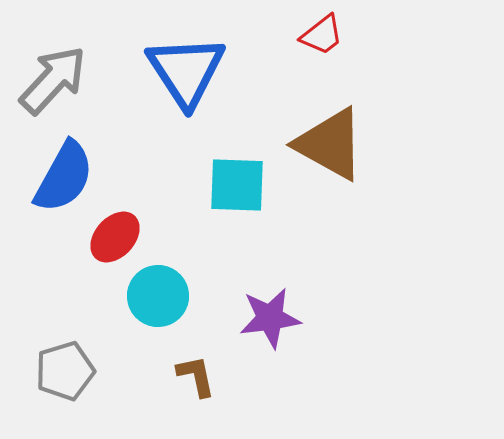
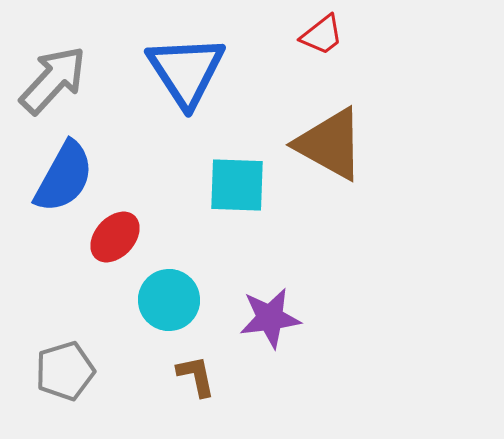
cyan circle: moved 11 px right, 4 px down
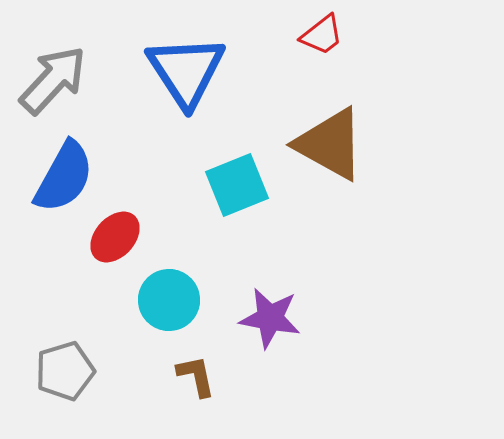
cyan square: rotated 24 degrees counterclockwise
purple star: rotated 18 degrees clockwise
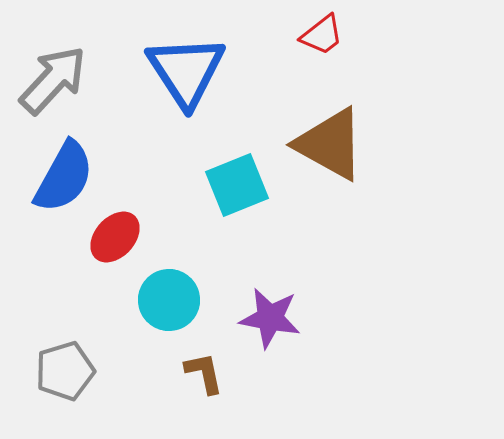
brown L-shape: moved 8 px right, 3 px up
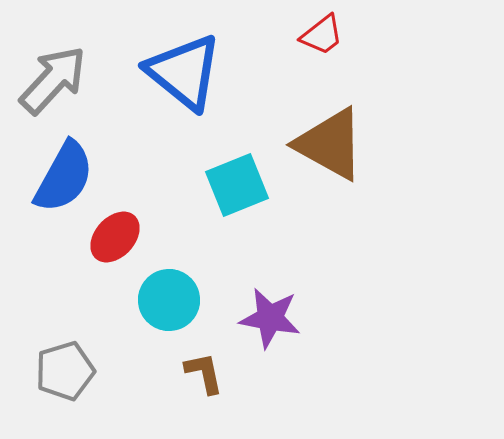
blue triangle: moved 2 px left, 1 px down; rotated 18 degrees counterclockwise
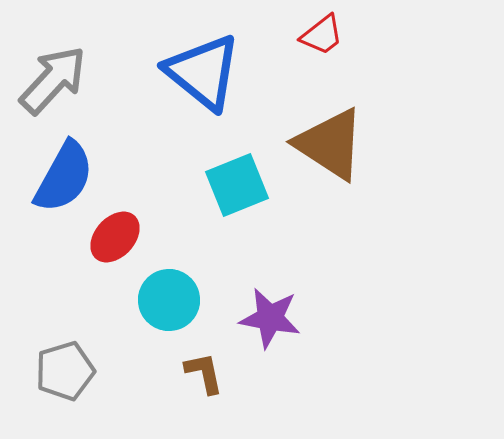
blue triangle: moved 19 px right
brown triangle: rotated 4 degrees clockwise
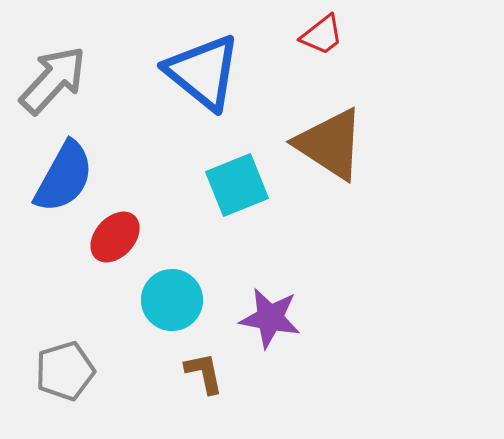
cyan circle: moved 3 px right
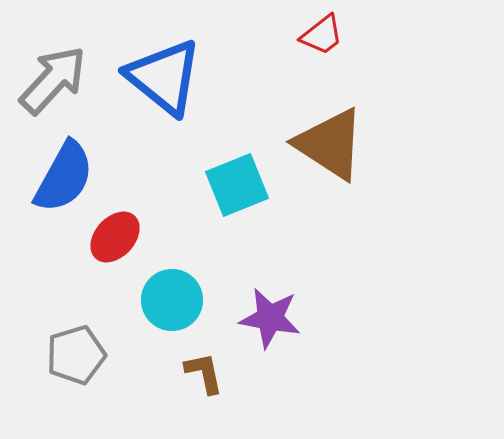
blue triangle: moved 39 px left, 5 px down
gray pentagon: moved 11 px right, 16 px up
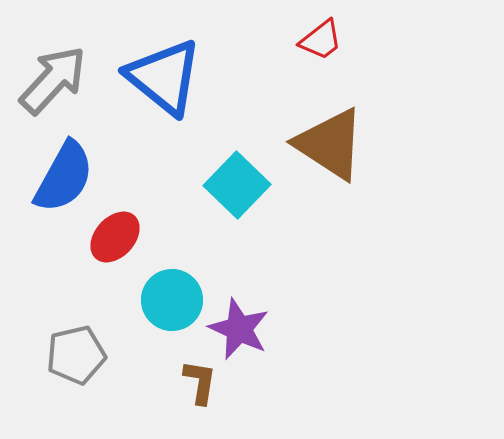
red trapezoid: moved 1 px left, 5 px down
cyan square: rotated 24 degrees counterclockwise
purple star: moved 31 px left, 11 px down; rotated 14 degrees clockwise
gray pentagon: rotated 4 degrees clockwise
brown L-shape: moved 4 px left, 9 px down; rotated 21 degrees clockwise
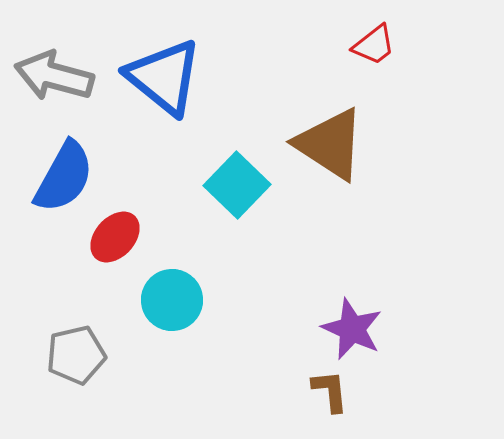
red trapezoid: moved 53 px right, 5 px down
gray arrow: moved 1 px right, 4 px up; rotated 118 degrees counterclockwise
purple star: moved 113 px right
brown L-shape: moved 130 px right, 9 px down; rotated 15 degrees counterclockwise
